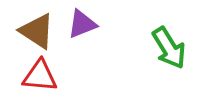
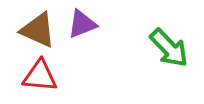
brown triangle: moved 1 px right, 1 px up; rotated 9 degrees counterclockwise
green arrow: rotated 12 degrees counterclockwise
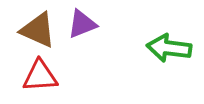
green arrow: rotated 141 degrees clockwise
red triangle: rotated 9 degrees counterclockwise
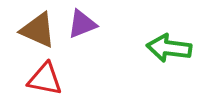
red triangle: moved 5 px right, 3 px down; rotated 15 degrees clockwise
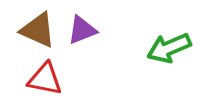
purple triangle: moved 6 px down
green arrow: rotated 30 degrees counterclockwise
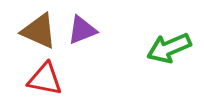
brown triangle: moved 1 px right, 1 px down
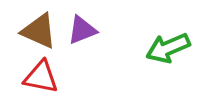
green arrow: moved 1 px left
red triangle: moved 4 px left, 2 px up
